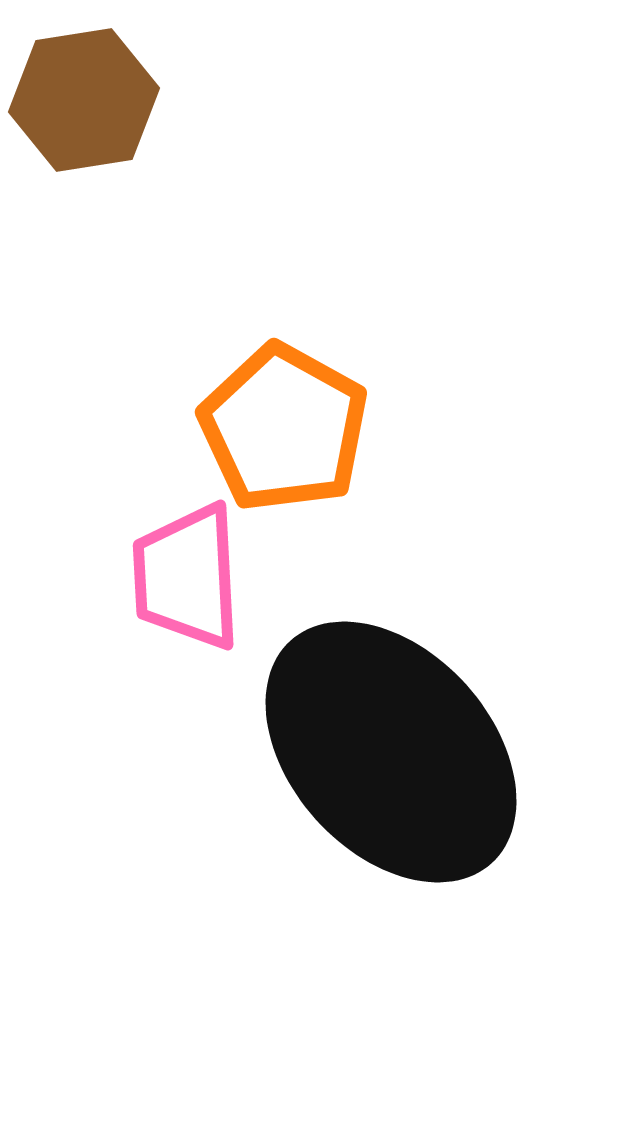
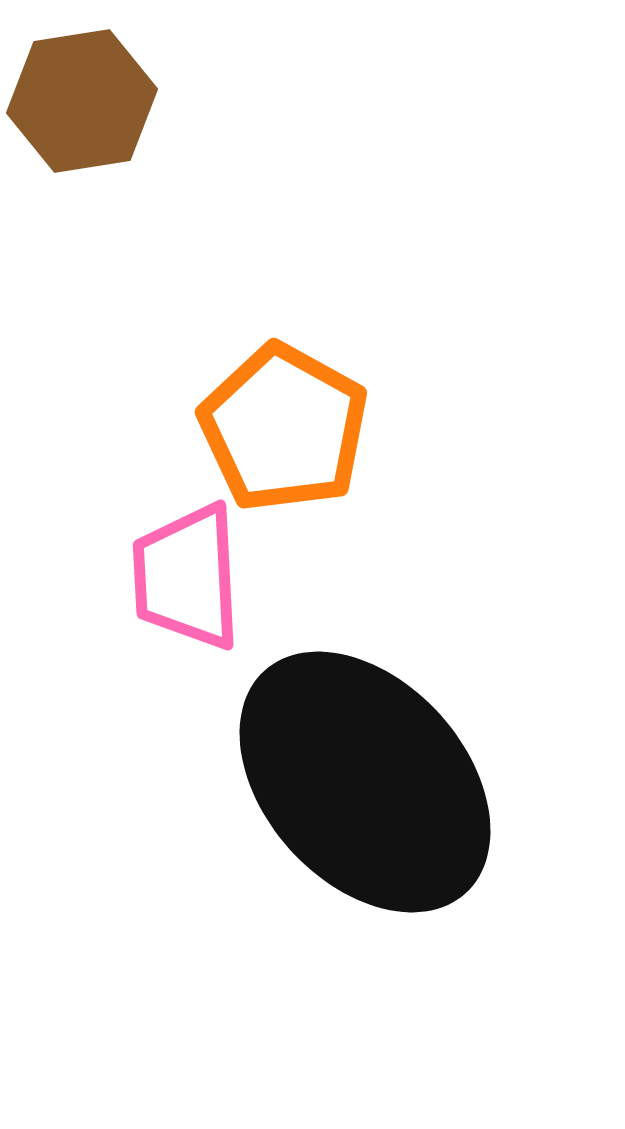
brown hexagon: moved 2 px left, 1 px down
black ellipse: moved 26 px left, 30 px down
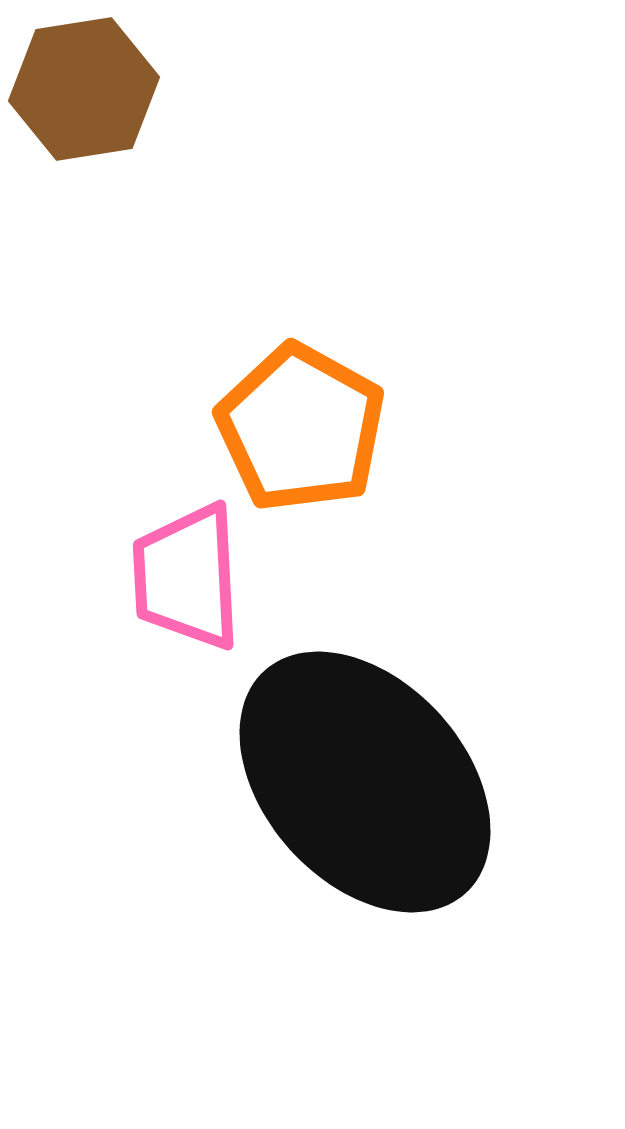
brown hexagon: moved 2 px right, 12 px up
orange pentagon: moved 17 px right
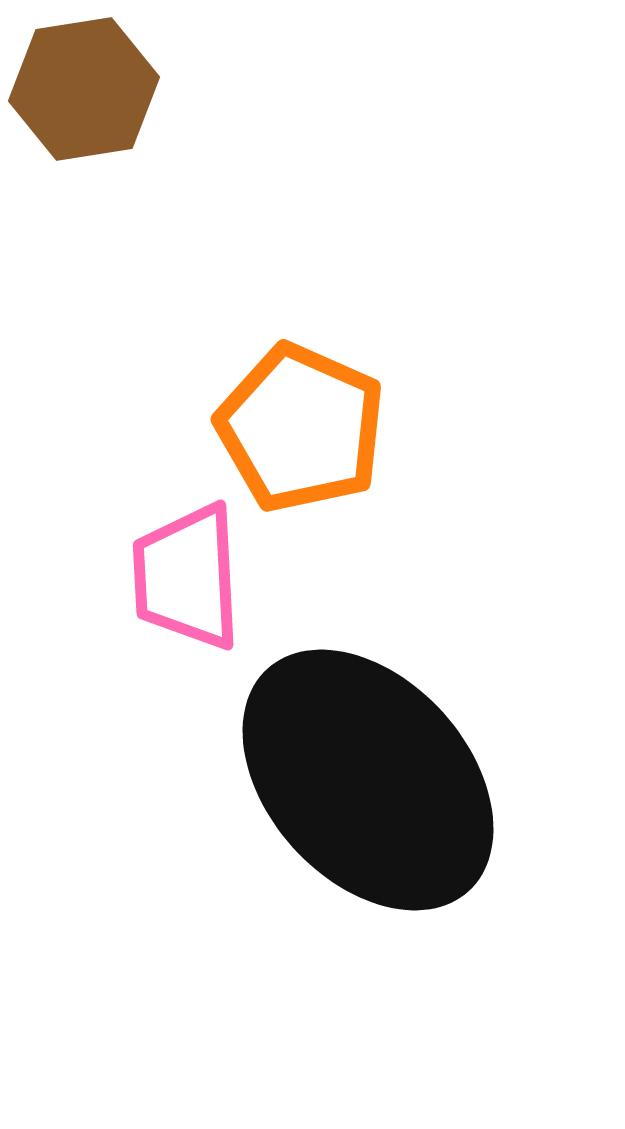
orange pentagon: rotated 5 degrees counterclockwise
black ellipse: moved 3 px right, 2 px up
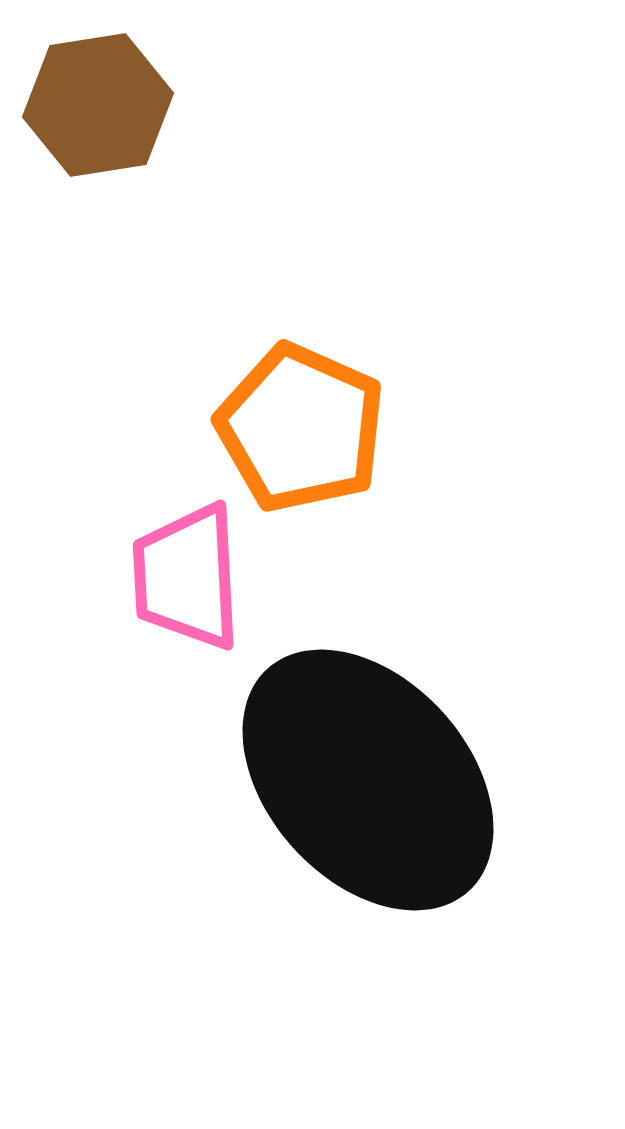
brown hexagon: moved 14 px right, 16 px down
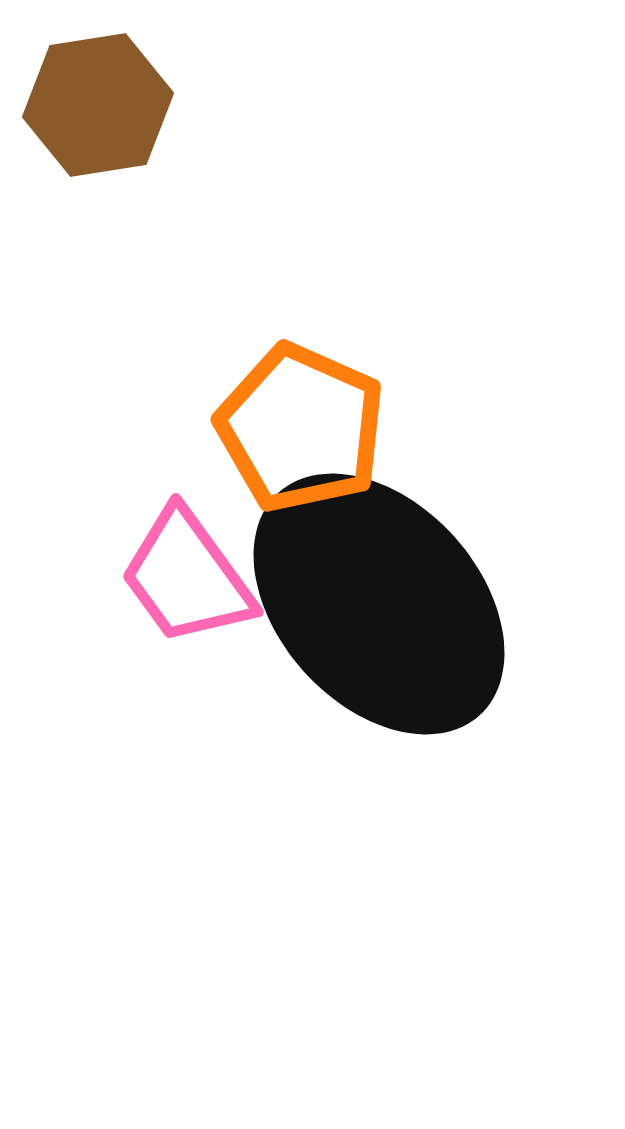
pink trapezoid: rotated 33 degrees counterclockwise
black ellipse: moved 11 px right, 176 px up
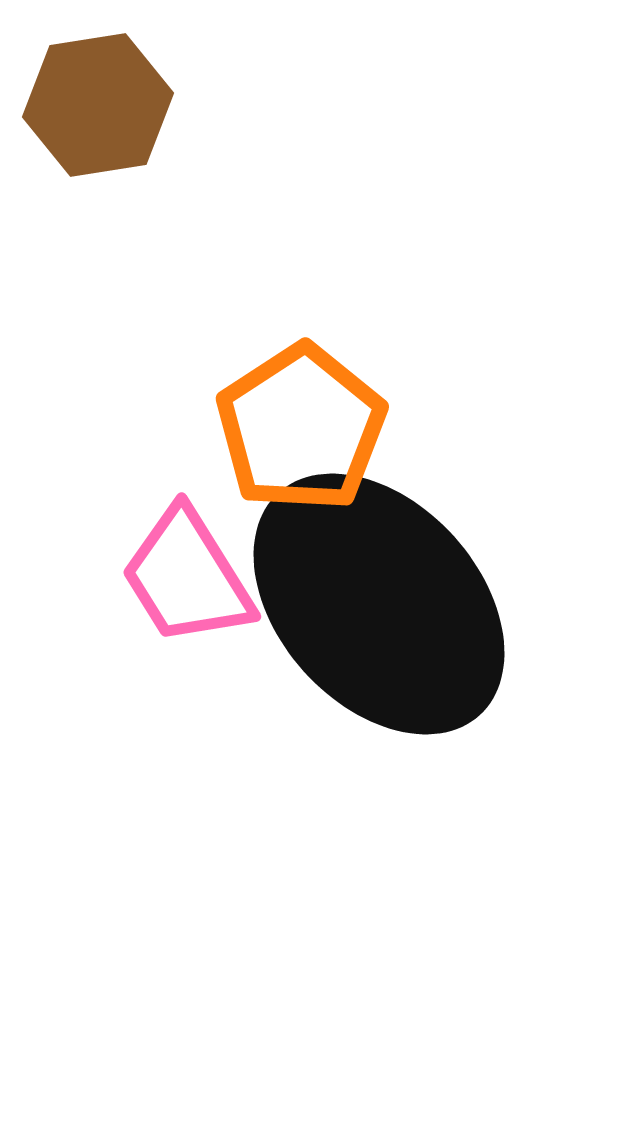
orange pentagon: rotated 15 degrees clockwise
pink trapezoid: rotated 4 degrees clockwise
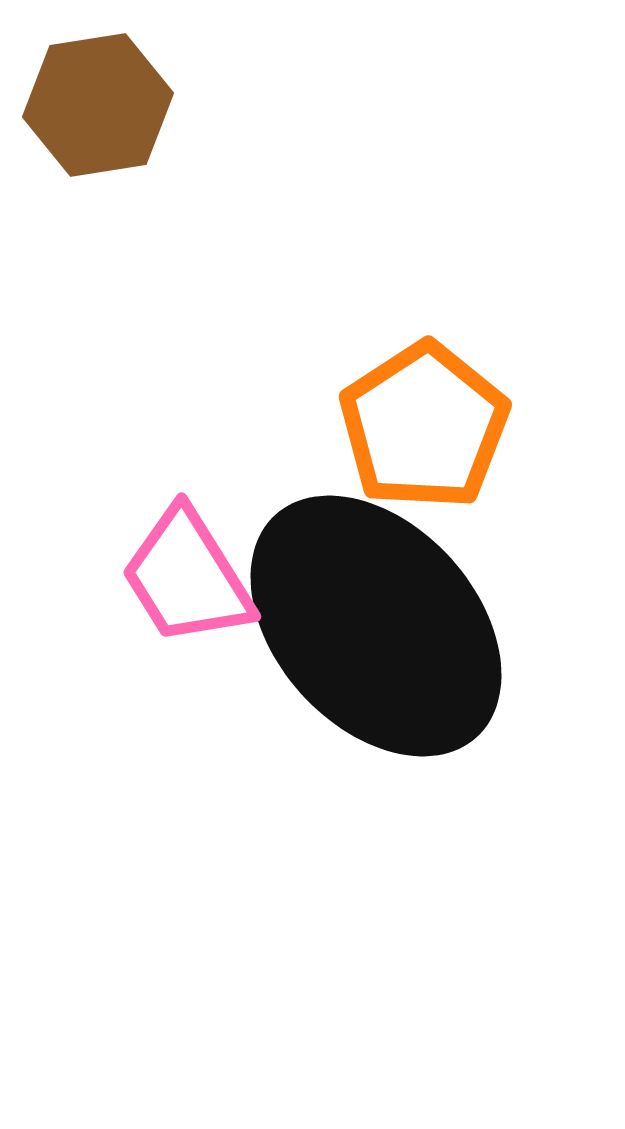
orange pentagon: moved 123 px right, 2 px up
black ellipse: moved 3 px left, 22 px down
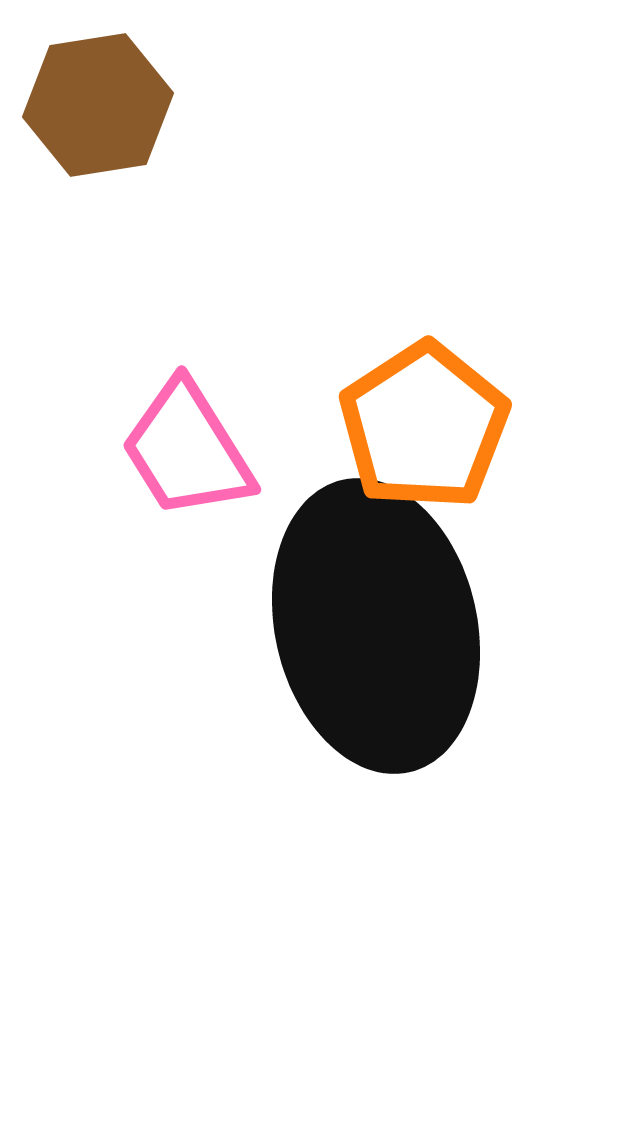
pink trapezoid: moved 127 px up
black ellipse: rotated 29 degrees clockwise
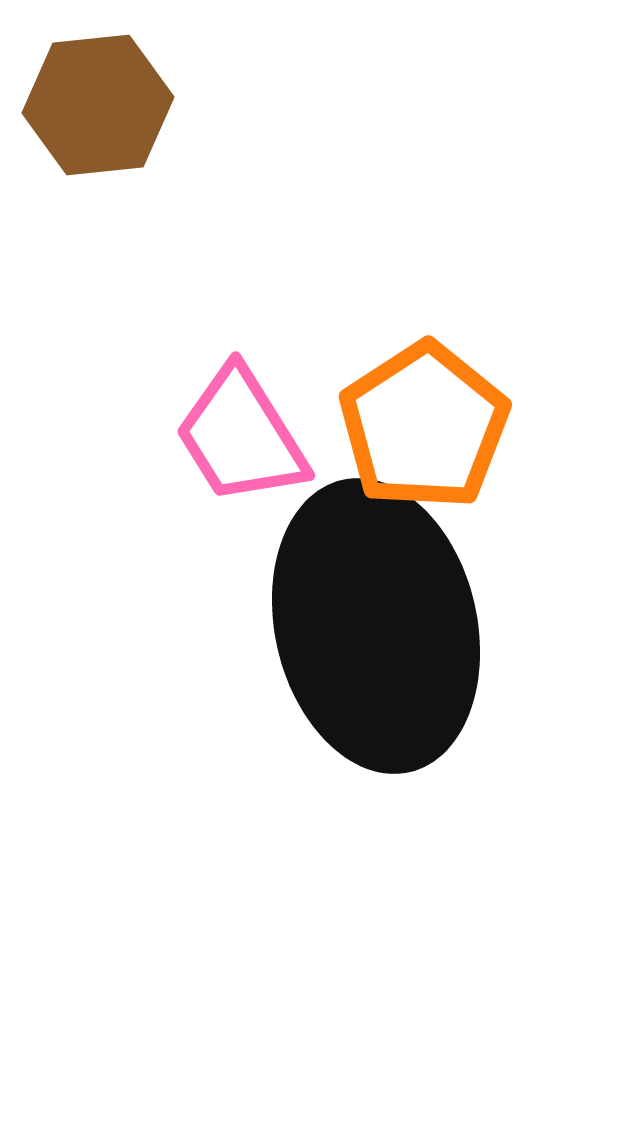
brown hexagon: rotated 3 degrees clockwise
pink trapezoid: moved 54 px right, 14 px up
